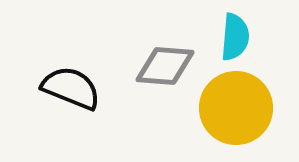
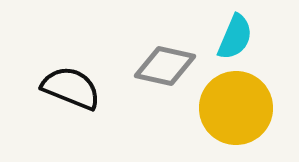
cyan semicircle: rotated 18 degrees clockwise
gray diamond: rotated 8 degrees clockwise
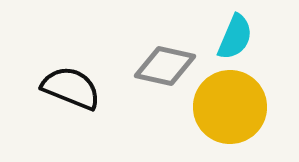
yellow circle: moved 6 px left, 1 px up
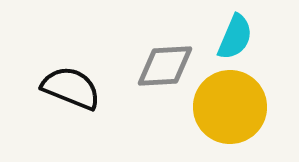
gray diamond: rotated 16 degrees counterclockwise
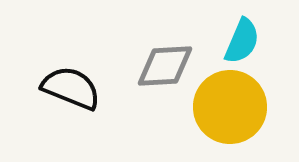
cyan semicircle: moved 7 px right, 4 px down
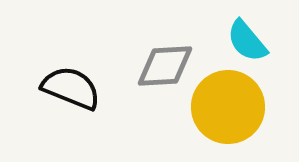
cyan semicircle: moved 5 px right; rotated 117 degrees clockwise
yellow circle: moved 2 px left
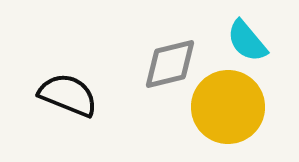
gray diamond: moved 5 px right, 2 px up; rotated 10 degrees counterclockwise
black semicircle: moved 3 px left, 7 px down
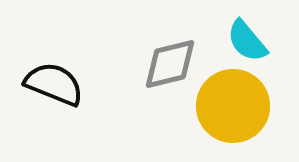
black semicircle: moved 14 px left, 11 px up
yellow circle: moved 5 px right, 1 px up
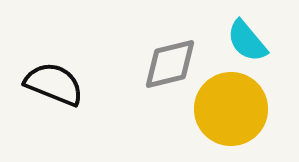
yellow circle: moved 2 px left, 3 px down
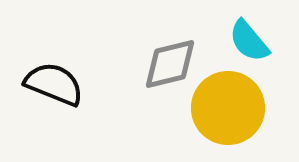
cyan semicircle: moved 2 px right
yellow circle: moved 3 px left, 1 px up
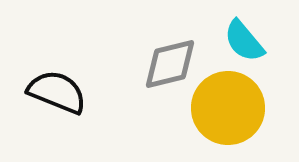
cyan semicircle: moved 5 px left
black semicircle: moved 3 px right, 8 px down
